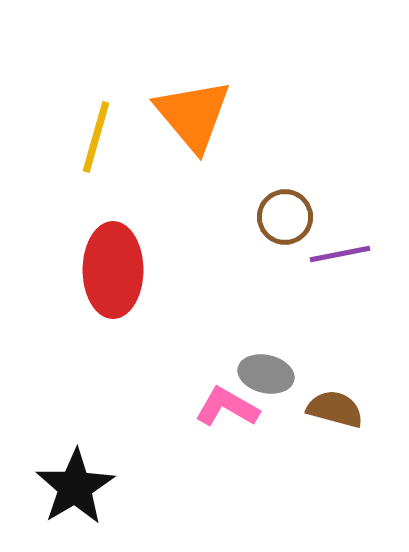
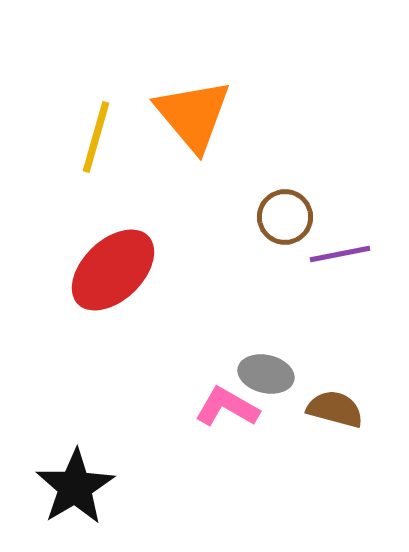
red ellipse: rotated 46 degrees clockwise
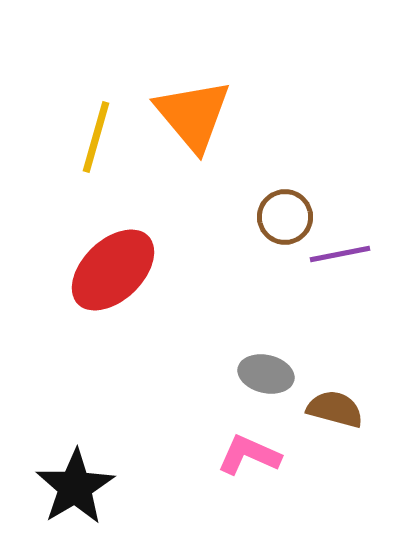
pink L-shape: moved 22 px right, 48 px down; rotated 6 degrees counterclockwise
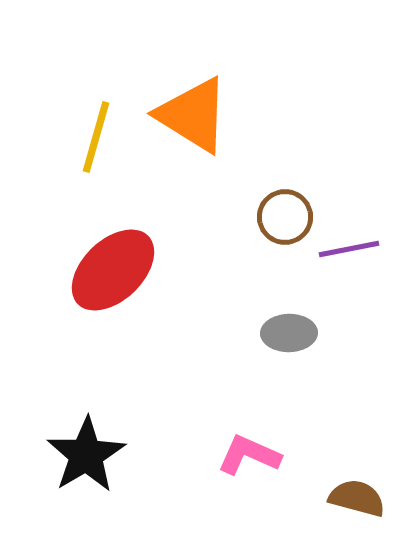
orange triangle: rotated 18 degrees counterclockwise
purple line: moved 9 px right, 5 px up
gray ellipse: moved 23 px right, 41 px up; rotated 14 degrees counterclockwise
brown semicircle: moved 22 px right, 89 px down
black star: moved 11 px right, 32 px up
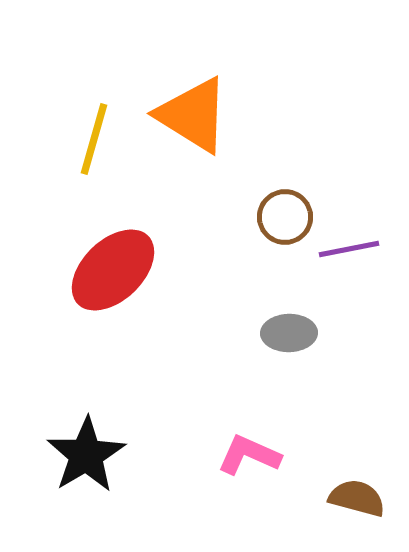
yellow line: moved 2 px left, 2 px down
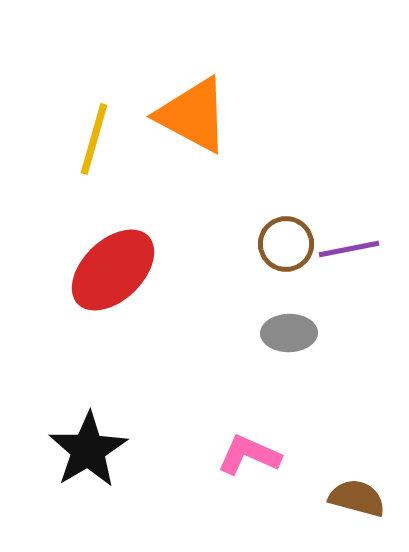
orange triangle: rotated 4 degrees counterclockwise
brown circle: moved 1 px right, 27 px down
black star: moved 2 px right, 5 px up
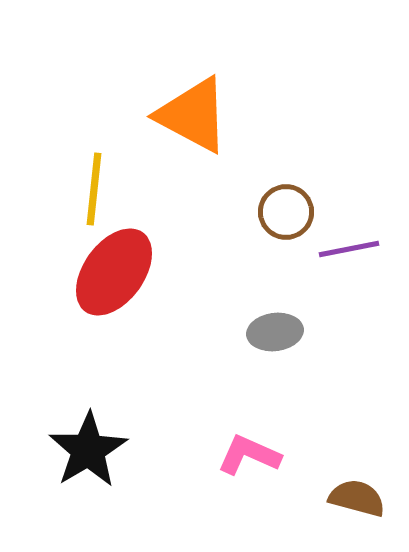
yellow line: moved 50 px down; rotated 10 degrees counterclockwise
brown circle: moved 32 px up
red ellipse: moved 1 px right, 2 px down; rotated 10 degrees counterclockwise
gray ellipse: moved 14 px left, 1 px up; rotated 6 degrees counterclockwise
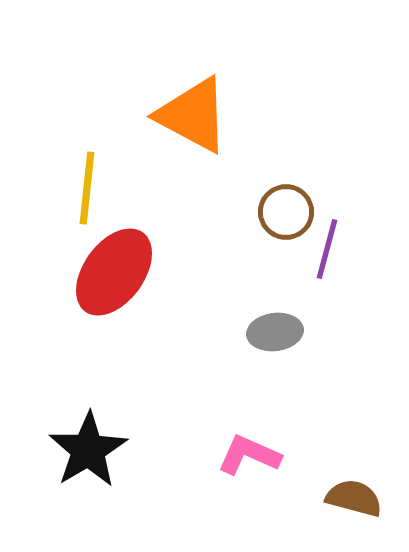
yellow line: moved 7 px left, 1 px up
purple line: moved 22 px left; rotated 64 degrees counterclockwise
brown semicircle: moved 3 px left
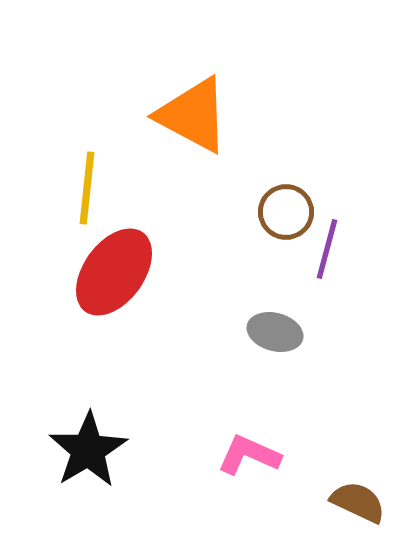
gray ellipse: rotated 22 degrees clockwise
brown semicircle: moved 4 px right, 4 px down; rotated 10 degrees clockwise
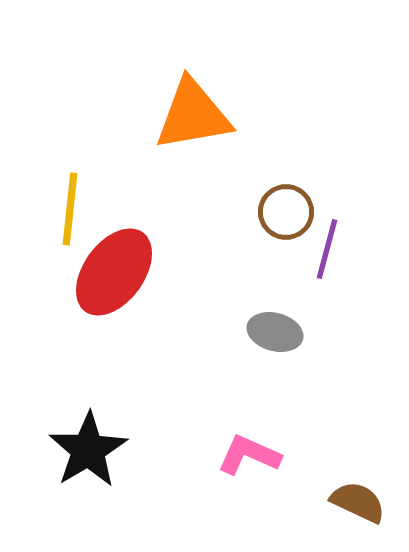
orange triangle: rotated 38 degrees counterclockwise
yellow line: moved 17 px left, 21 px down
